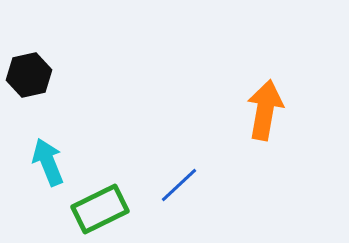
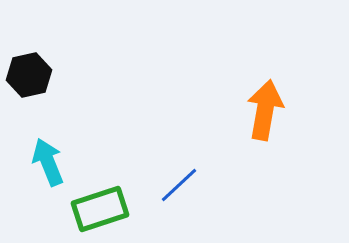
green rectangle: rotated 8 degrees clockwise
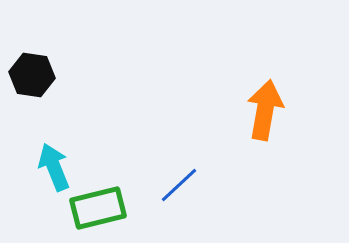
black hexagon: moved 3 px right; rotated 21 degrees clockwise
cyan arrow: moved 6 px right, 5 px down
green rectangle: moved 2 px left, 1 px up; rotated 4 degrees clockwise
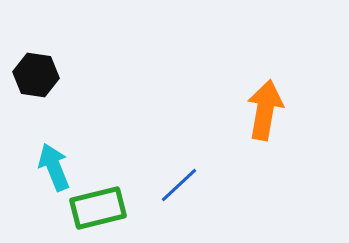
black hexagon: moved 4 px right
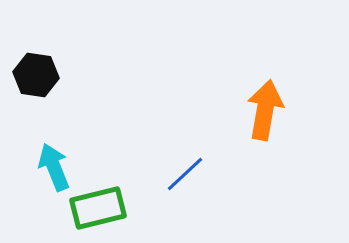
blue line: moved 6 px right, 11 px up
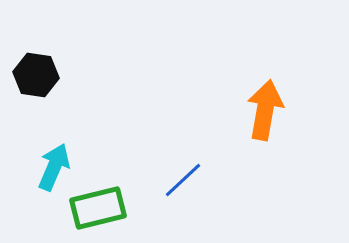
cyan arrow: rotated 45 degrees clockwise
blue line: moved 2 px left, 6 px down
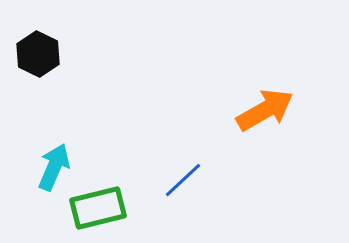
black hexagon: moved 2 px right, 21 px up; rotated 18 degrees clockwise
orange arrow: rotated 50 degrees clockwise
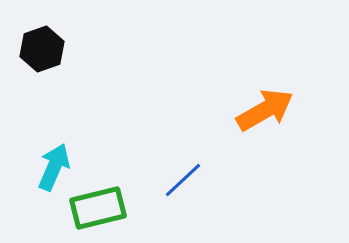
black hexagon: moved 4 px right, 5 px up; rotated 15 degrees clockwise
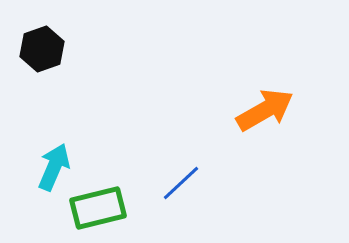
blue line: moved 2 px left, 3 px down
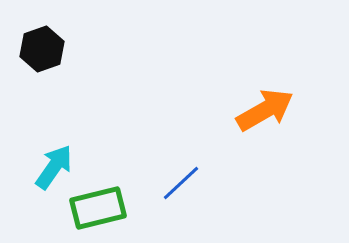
cyan arrow: rotated 12 degrees clockwise
